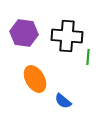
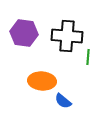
orange ellipse: moved 7 px right, 2 px down; rotated 56 degrees counterclockwise
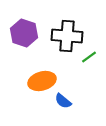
purple hexagon: rotated 12 degrees clockwise
green line: moved 1 px right; rotated 49 degrees clockwise
orange ellipse: rotated 20 degrees counterclockwise
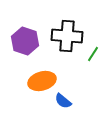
purple hexagon: moved 1 px right, 8 px down
green line: moved 4 px right, 3 px up; rotated 21 degrees counterclockwise
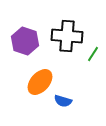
orange ellipse: moved 2 px left, 1 px down; rotated 32 degrees counterclockwise
blue semicircle: rotated 24 degrees counterclockwise
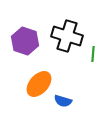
black cross: rotated 12 degrees clockwise
green line: rotated 28 degrees counterclockwise
orange ellipse: moved 1 px left, 2 px down
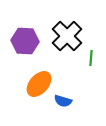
black cross: rotated 28 degrees clockwise
purple hexagon: rotated 16 degrees counterclockwise
green line: moved 2 px left, 4 px down
